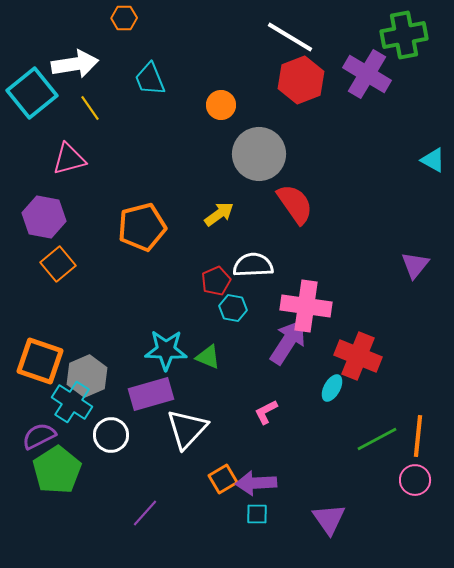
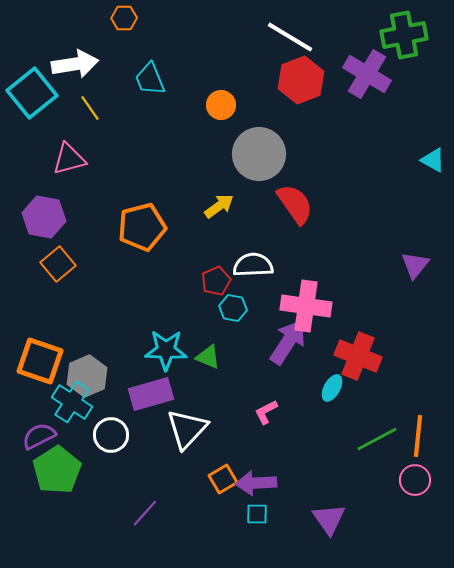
yellow arrow at (219, 214): moved 8 px up
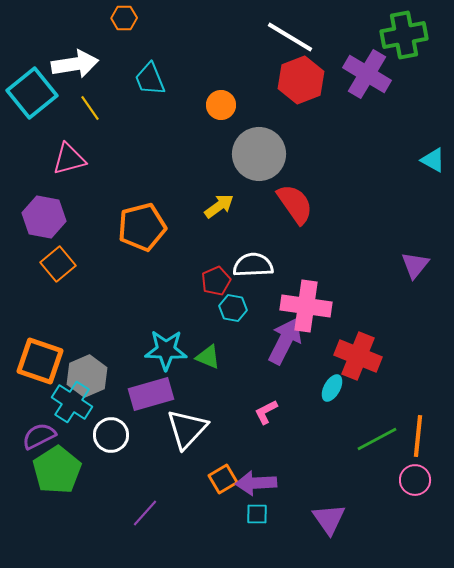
purple arrow at (288, 342): moved 3 px left, 1 px up; rotated 6 degrees counterclockwise
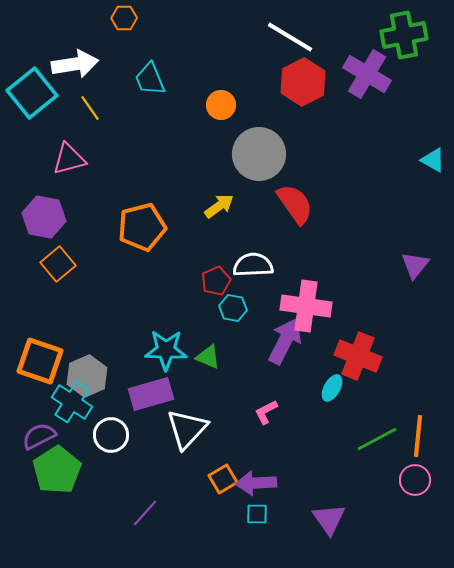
red hexagon at (301, 80): moved 2 px right, 2 px down; rotated 6 degrees counterclockwise
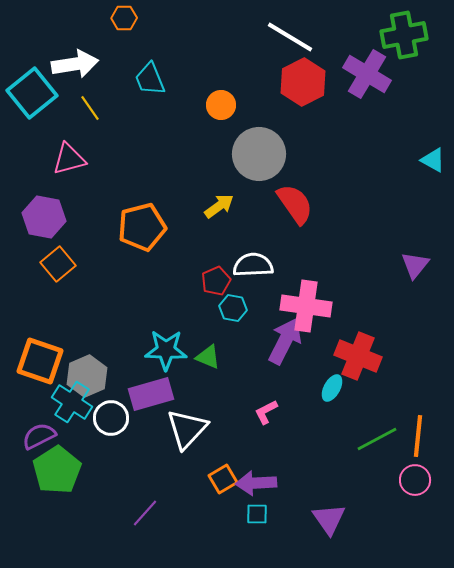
white circle at (111, 435): moved 17 px up
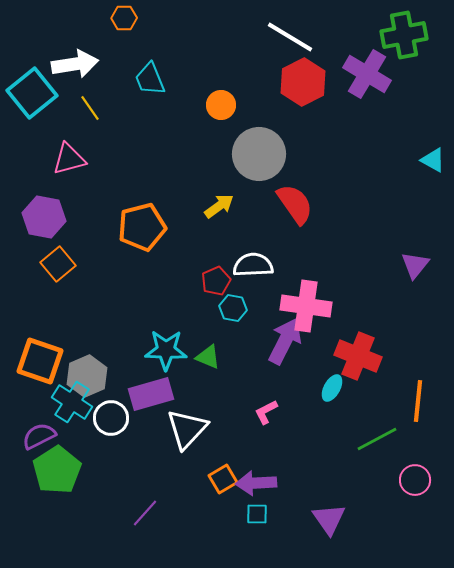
orange line at (418, 436): moved 35 px up
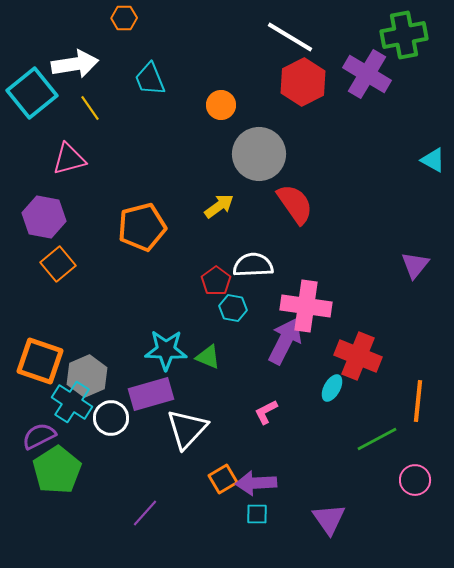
red pentagon at (216, 281): rotated 12 degrees counterclockwise
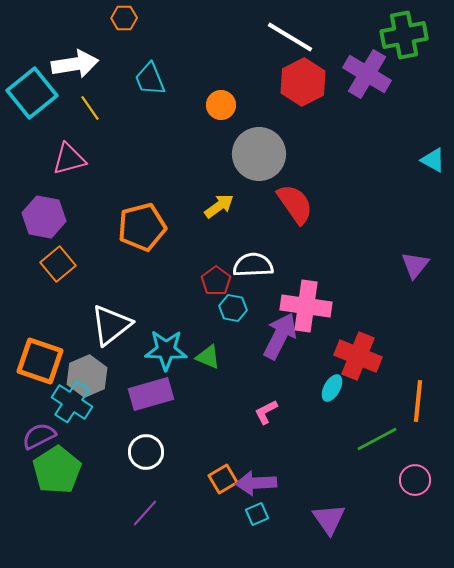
purple arrow at (285, 341): moved 5 px left, 5 px up
white circle at (111, 418): moved 35 px right, 34 px down
white triangle at (187, 429): moved 76 px left, 104 px up; rotated 9 degrees clockwise
cyan square at (257, 514): rotated 25 degrees counterclockwise
